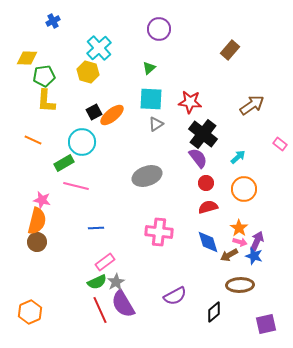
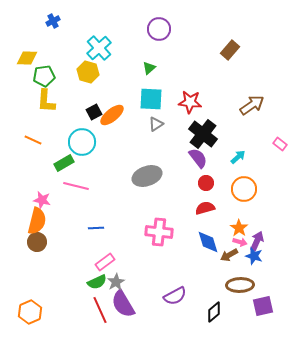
red semicircle at (208, 207): moved 3 px left, 1 px down
purple square at (266, 324): moved 3 px left, 18 px up
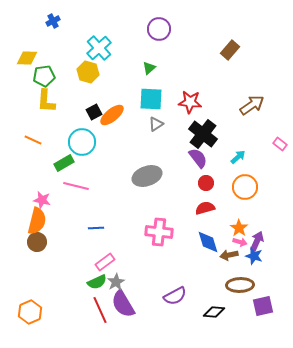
orange circle at (244, 189): moved 1 px right, 2 px up
brown arrow at (229, 255): rotated 18 degrees clockwise
black diamond at (214, 312): rotated 45 degrees clockwise
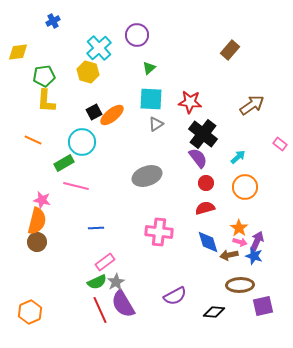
purple circle at (159, 29): moved 22 px left, 6 px down
yellow diamond at (27, 58): moved 9 px left, 6 px up; rotated 10 degrees counterclockwise
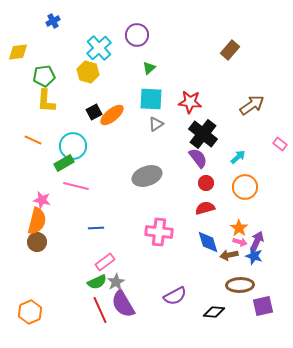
cyan circle at (82, 142): moved 9 px left, 4 px down
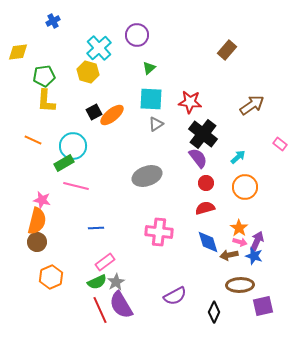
brown rectangle at (230, 50): moved 3 px left
purple semicircle at (123, 304): moved 2 px left, 1 px down
orange hexagon at (30, 312): moved 21 px right, 35 px up
black diamond at (214, 312): rotated 70 degrees counterclockwise
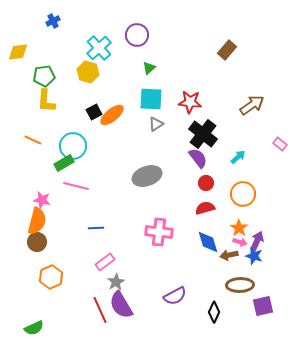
orange circle at (245, 187): moved 2 px left, 7 px down
green semicircle at (97, 282): moved 63 px left, 46 px down
